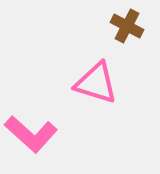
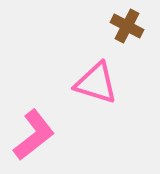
pink L-shape: moved 3 px right, 1 px down; rotated 80 degrees counterclockwise
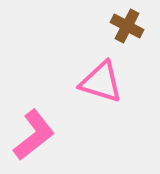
pink triangle: moved 5 px right, 1 px up
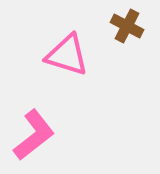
pink triangle: moved 34 px left, 27 px up
